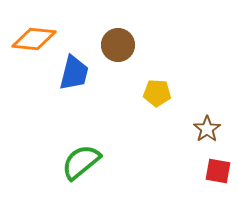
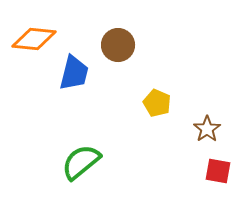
yellow pentagon: moved 10 px down; rotated 20 degrees clockwise
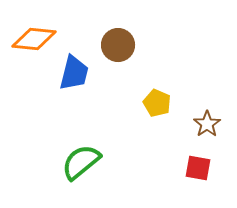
brown star: moved 5 px up
red square: moved 20 px left, 3 px up
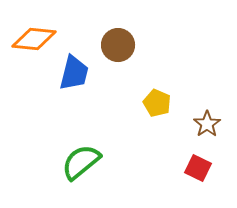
red square: rotated 16 degrees clockwise
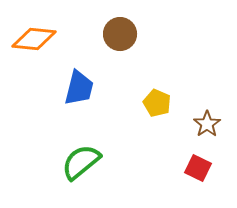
brown circle: moved 2 px right, 11 px up
blue trapezoid: moved 5 px right, 15 px down
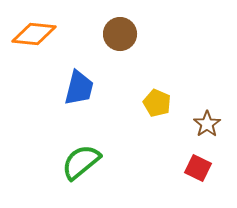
orange diamond: moved 5 px up
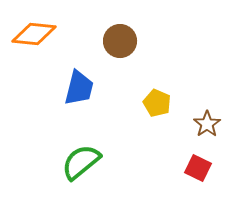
brown circle: moved 7 px down
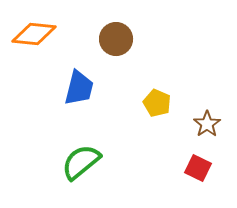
brown circle: moved 4 px left, 2 px up
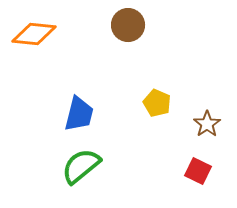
brown circle: moved 12 px right, 14 px up
blue trapezoid: moved 26 px down
green semicircle: moved 4 px down
red square: moved 3 px down
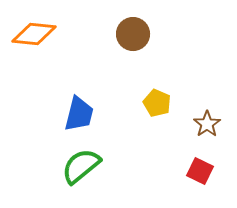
brown circle: moved 5 px right, 9 px down
red square: moved 2 px right
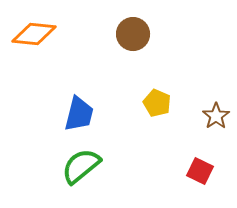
brown star: moved 9 px right, 8 px up
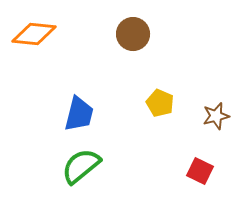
yellow pentagon: moved 3 px right
brown star: rotated 20 degrees clockwise
